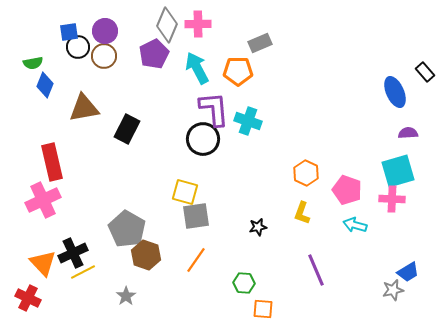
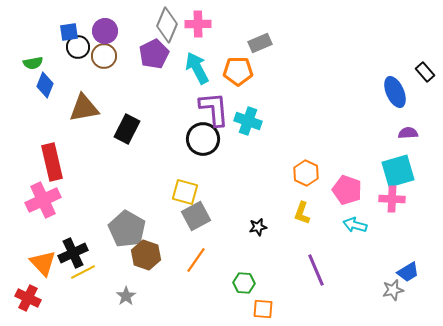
gray square at (196, 216): rotated 20 degrees counterclockwise
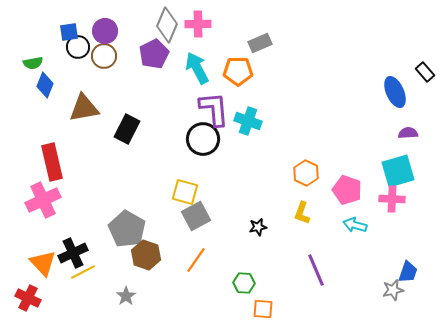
blue trapezoid at (408, 272): rotated 40 degrees counterclockwise
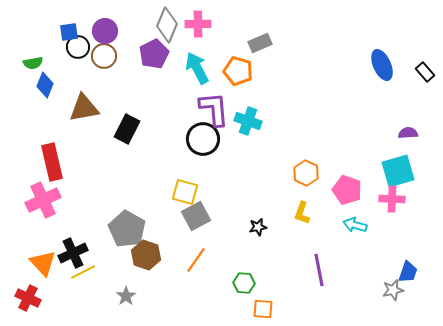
orange pentagon at (238, 71): rotated 16 degrees clockwise
blue ellipse at (395, 92): moved 13 px left, 27 px up
purple line at (316, 270): moved 3 px right; rotated 12 degrees clockwise
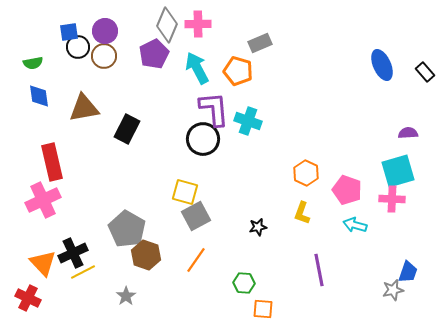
blue diamond at (45, 85): moved 6 px left, 11 px down; rotated 30 degrees counterclockwise
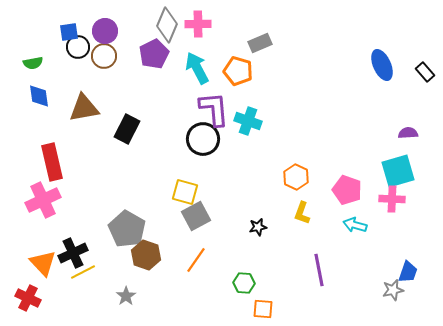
orange hexagon at (306, 173): moved 10 px left, 4 px down
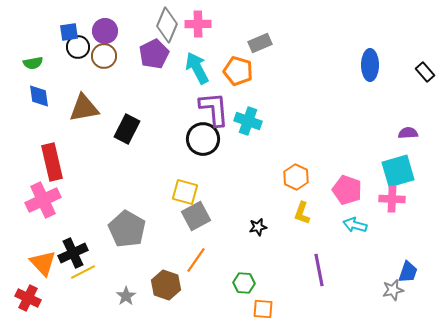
blue ellipse at (382, 65): moved 12 px left; rotated 24 degrees clockwise
brown hexagon at (146, 255): moved 20 px right, 30 px down
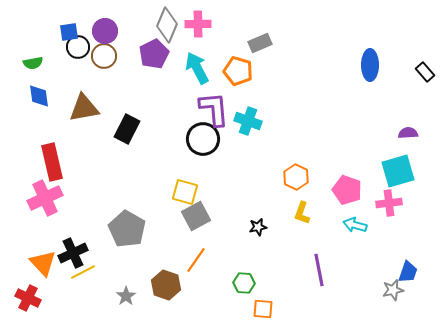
pink cross at (392, 199): moved 3 px left, 4 px down; rotated 10 degrees counterclockwise
pink cross at (43, 200): moved 2 px right, 2 px up
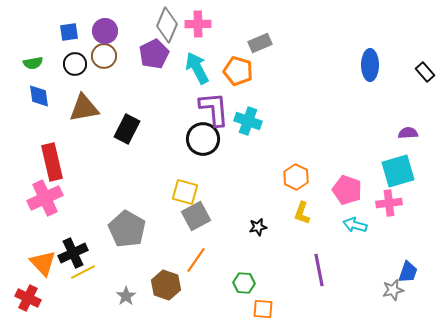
black circle at (78, 47): moved 3 px left, 17 px down
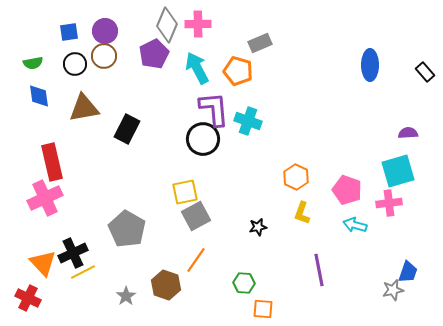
yellow square at (185, 192): rotated 28 degrees counterclockwise
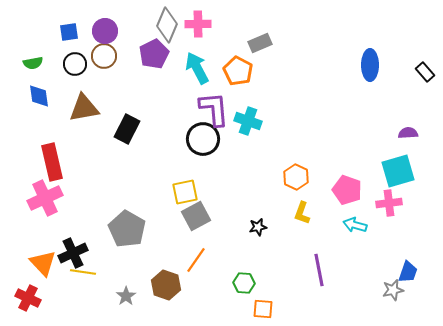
orange pentagon at (238, 71): rotated 12 degrees clockwise
yellow line at (83, 272): rotated 35 degrees clockwise
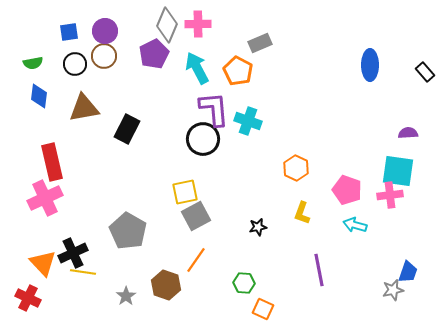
blue diamond at (39, 96): rotated 15 degrees clockwise
cyan square at (398, 171): rotated 24 degrees clockwise
orange hexagon at (296, 177): moved 9 px up
pink cross at (389, 203): moved 1 px right, 8 px up
gray pentagon at (127, 229): moved 1 px right, 2 px down
orange square at (263, 309): rotated 20 degrees clockwise
